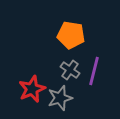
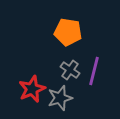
orange pentagon: moved 3 px left, 3 px up
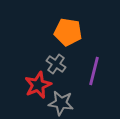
gray cross: moved 14 px left, 6 px up
red star: moved 6 px right, 4 px up
gray star: moved 1 px right, 5 px down; rotated 25 degrees clockwise
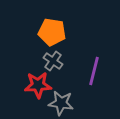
orange pentagon: moved 16 px left
gray cross: moved 3 px left, 3 px up
red star: rotated 20 degrees clockwise
